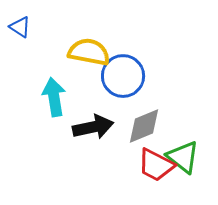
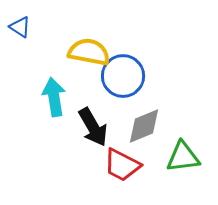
black arrow: rotated 72 degrees clockwise
green triangle: rotated 45 degrees counterclockwise
red trapezoid: moved 34 px left
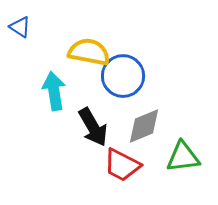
cyan arrow: moved 6 px up
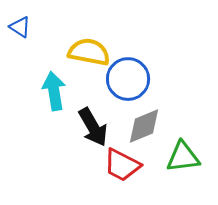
blue circle: moved 5 px right, 3 px down
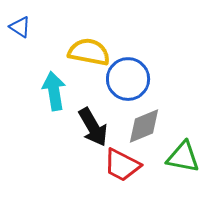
green triangle: rotated 18 degrees clockwise
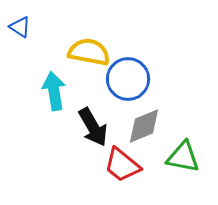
red trapezoid: rotated 12 degrees clockwise
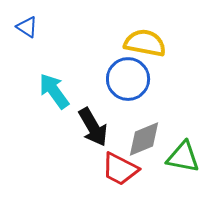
blue triangle: moved 7 px right
yellow semicircle: moved 56 px right, 9 px up
cyan arrow: rotated 27 degrees counterclockwise
gray diamond: moved 13 px down
red trapezoid: moved 2 px left, 4 px down; rotated 12 degrees counterclockwise
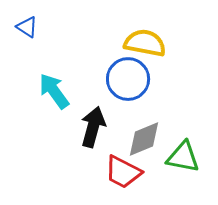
black arrow: rotated 135 degrees counterclockwise
red trapezoid: moved 3 px right, 3 px down
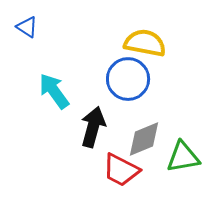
green triangle: rotated 21 degrees counterclockwise
red trapezoid: moved 2 px left, 2 px up
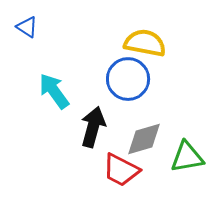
gray diamond: rotated 6 degrees clockwise
green triangle: moved 4 px right
